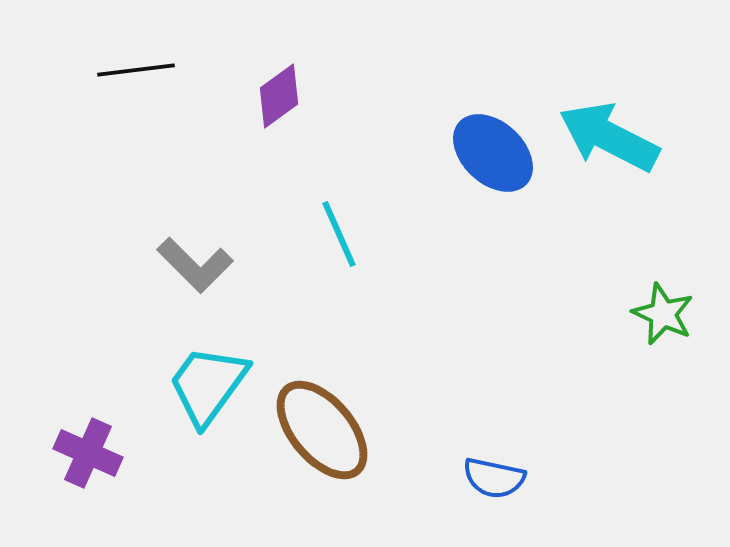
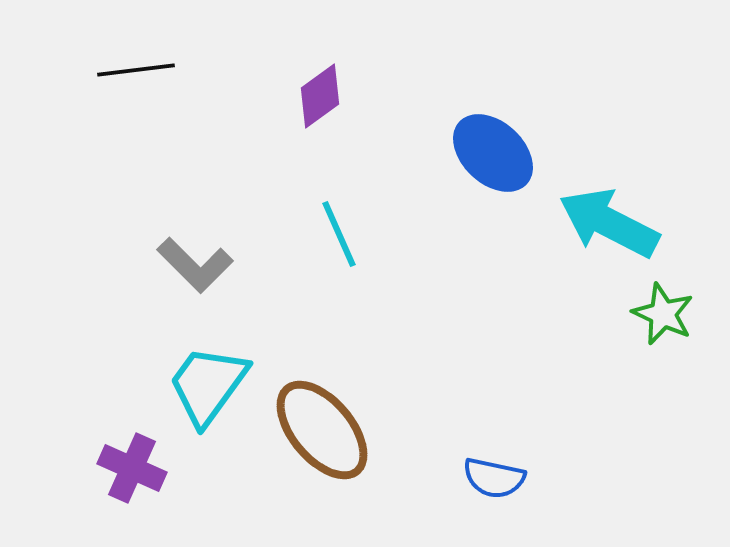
purple diamond: moved 41 px right
cyan arrow: moved 86 px down
purple cross: moved 44 px right, 15 px down
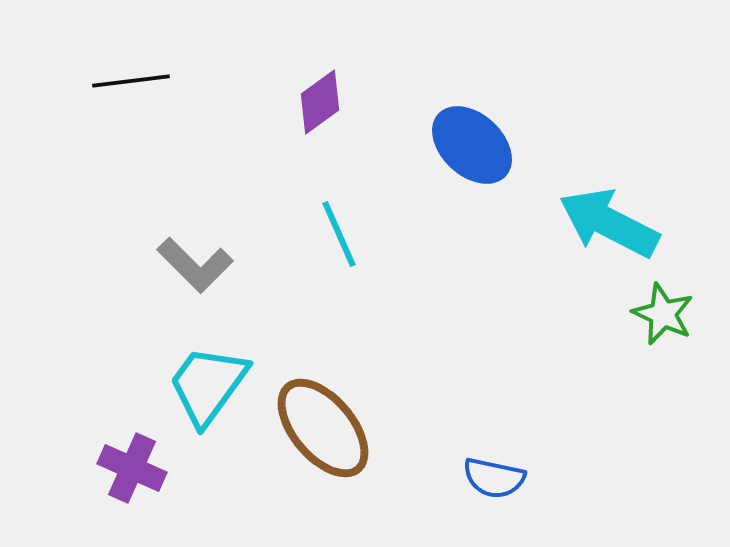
black line: moved 5 px left, 11 px down
purple diamond: moved 6 px down
blue ellipse: moved 21 px left, 8 px up
brown ellipse: moved 1 px right, 2 px up
